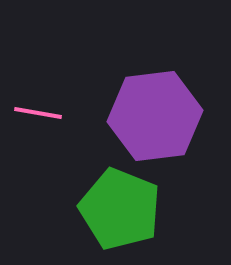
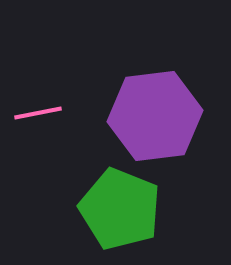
pink line: rotated 21 degrees counterclockwise
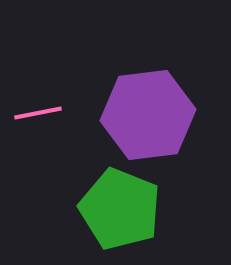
purple hexagon: moved 7 px left, 1 px up
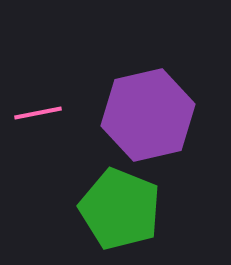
purple hexagon: rotated 6 degrees counterclockwise
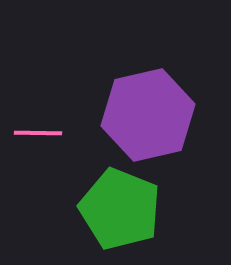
pink line: moved 20 px down; rotated 12 degrees clockwise
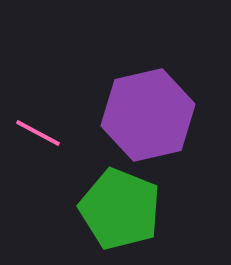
pink line: rotated 27 degrees clockwise
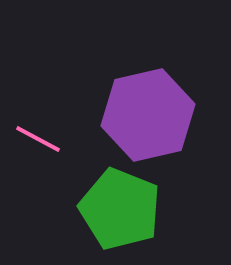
pink line: moved 6 px down
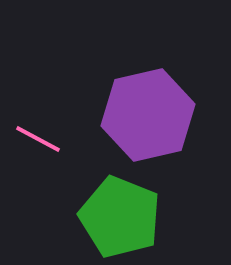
green pentagon: moved 8 px down
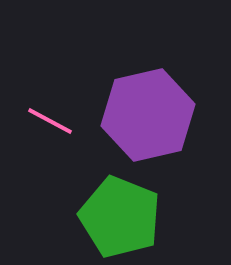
pink line: moved 12 px right, 18 px up
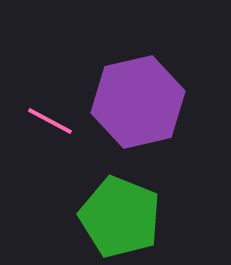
purple hexagon: moved 10 px left, 13 px up
